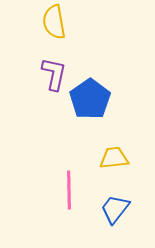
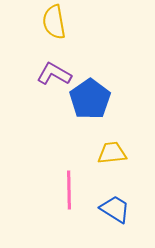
purple L-shape: rotated 72 degrees counterclockwise
yellow trapezoid: moved 2 px left, 5 px up
blue trapezoid: rotated 84 degrees clockwise
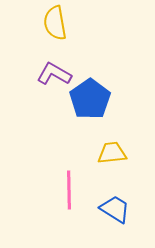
yellow semicircle: moved 1 px right, 1 px down
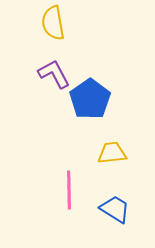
yellow semicircle: moved 2 px left
purple L-shape: rotated 32 degrees clockwise
